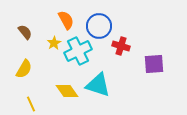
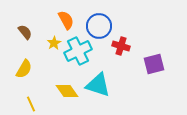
purple square: rotated 10 degrees counterclockwise
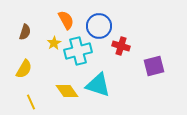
brown semicircle: rotated 56 degrees clockwise
cyan cross: rotated 12 degrees clockwise
purple square: moved 2 px down
yellow line: moved 2 px up
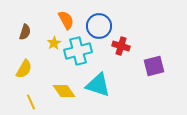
yellow diamond: moved 3 px left
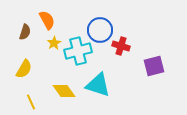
orange semicircle: moved 19 px left
blue circle: moved 1 px right, 4 px down
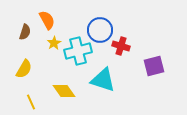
cyan triangle: moved 5 px right, 5 px up
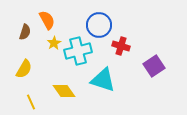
blue circle: moved 1 px left, 5 px up
purple square: rotated 20 degrees counterclockwise
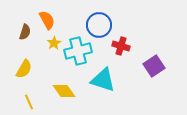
yellow line: moved 2 px left
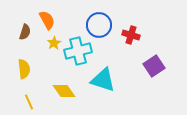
red cross: moved 10 px right, 11 px up
yellow semicircle: rotated 36 degrees counterclockwise
